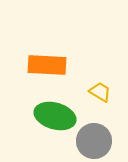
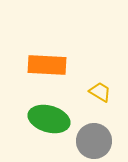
green ellipse: moved 6 px left, 3 px down
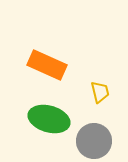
orange rectangle: rotated 21 degrees clockwise
yellow trapezoid: rotated 45 degrees clockwise
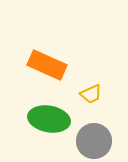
yellow trapezoid: moved 9 px left, 2 px down; rotated 80 degrees clockwise
green ellipse: rotated 6 degrees counterclockwise
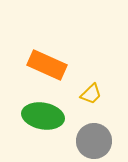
yellow trapezoid: rotated 20 degrees counterclockwise
green ellipse: moved 6 px left, 3 px up
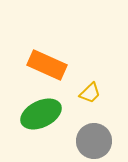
yellow trapezoid: moved 1 px left, 1 px up
green ellipse: moved 2 px left, 2 px up; rotated 36 degrees counterclockwise
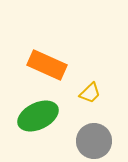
green ellipse: moved 3 px left, 2 px down
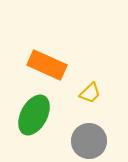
green ellipse: moved 4 px left, 1 px up; rotated 36 degrees counterclockwise
gray circle: moved 5 px left
